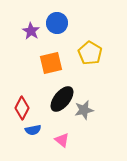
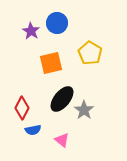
gray star: rotated 24 degrees counterclockwise
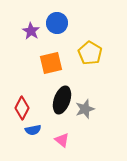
black ellipse: moved 1 px down; rotated 20 degrees counterclockwise
gray star: moved 1 px right, 1 px up; rotated 18 degrees clockwise
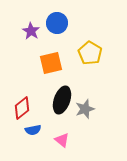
red diamond: rotated 25 degrees clockwise
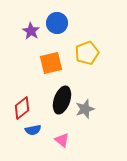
yellow pentagon: moved 3 px left; rotated 20 degrees clockwise
